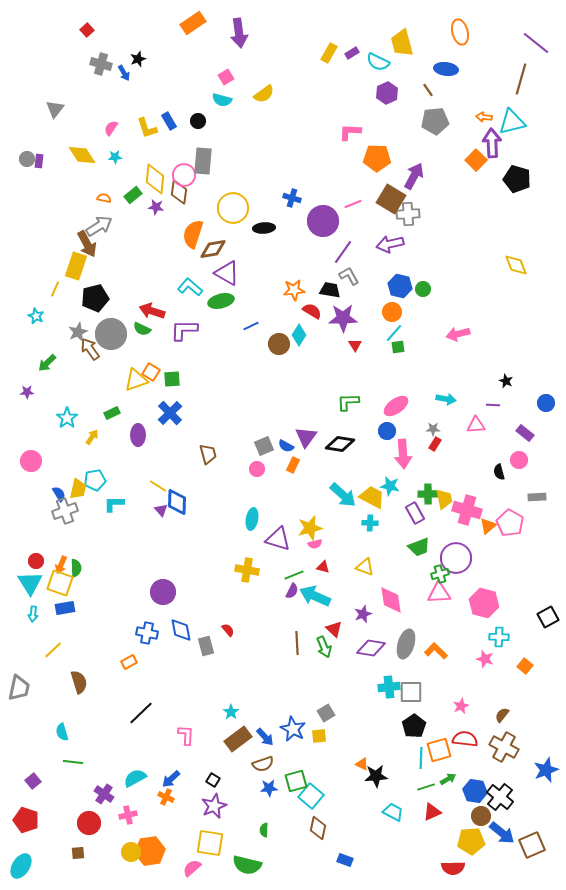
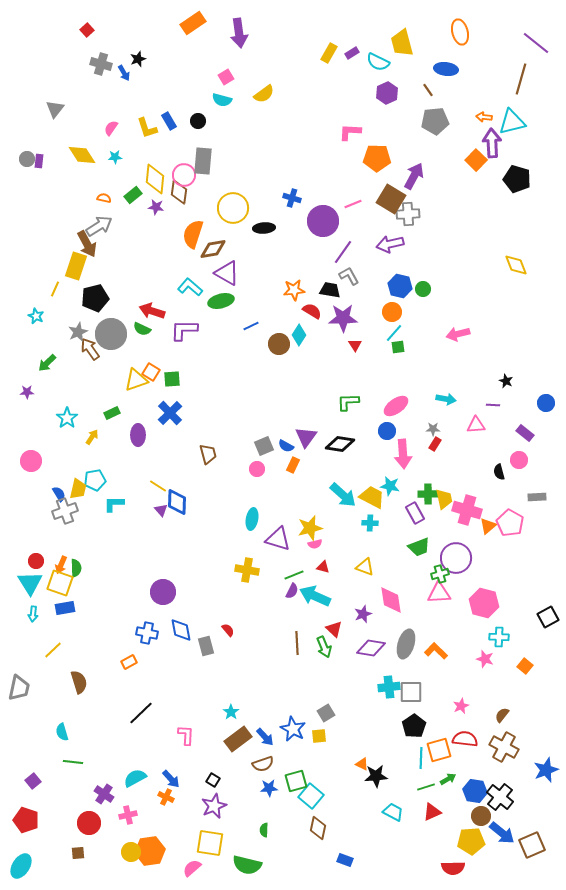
blue arrow at (171, 779): rotated 90 degrees counterclockwise
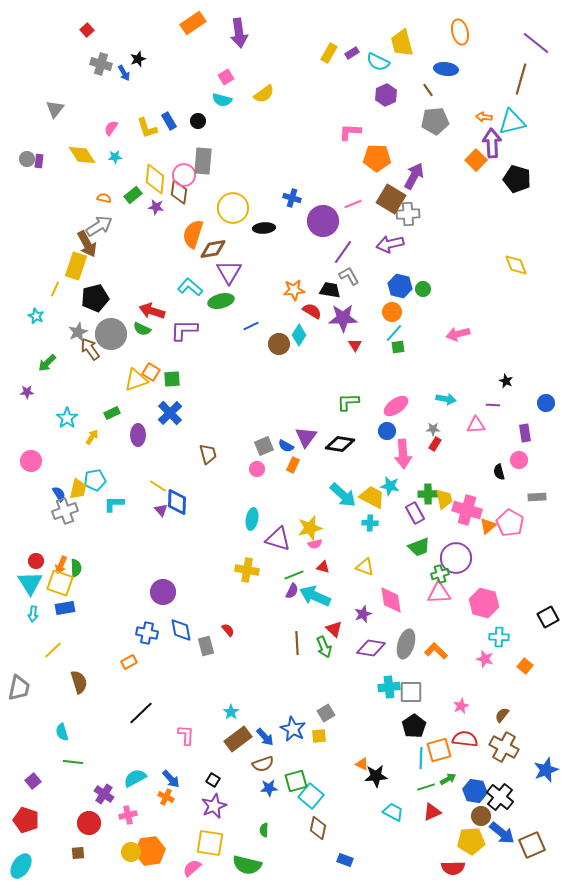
purple hexagon at (387, 93): moved 1 px left, 2 px down
purple triangle at (227, 273): moved 2 px right, 1 px up; rotated 32 degrees clockwise
purple rectangle at (525, 433): rotated 42 degrees clockwise
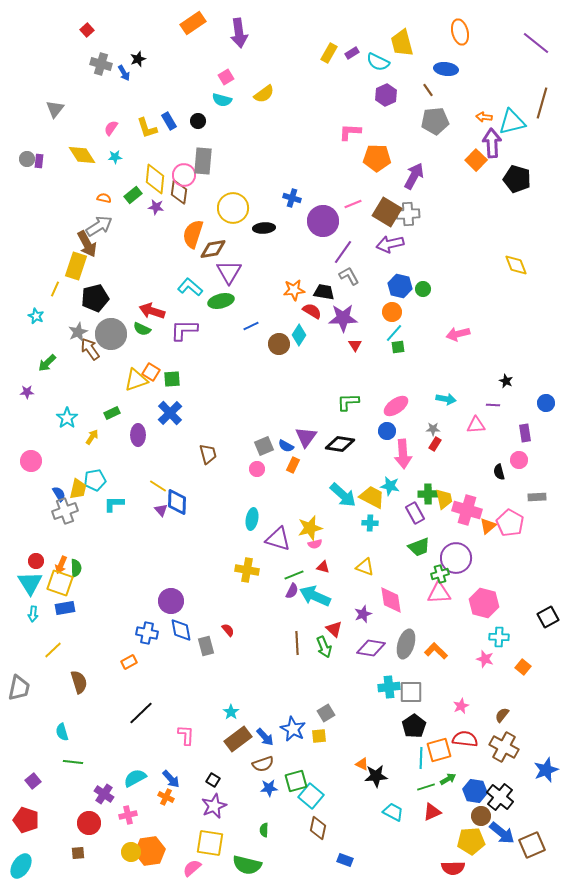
brown line at (521, 79): moved 21 px right, 24 px down
brown square at (391, 199): moved 4 px left, 13 px down
black trapezoid at (330, 290): moved 6 px left, 2 px down
purple circle at (163, 592): moved 8 px right, 9 px down
orange square at (525, 666): moved 2 px left, 1 px down
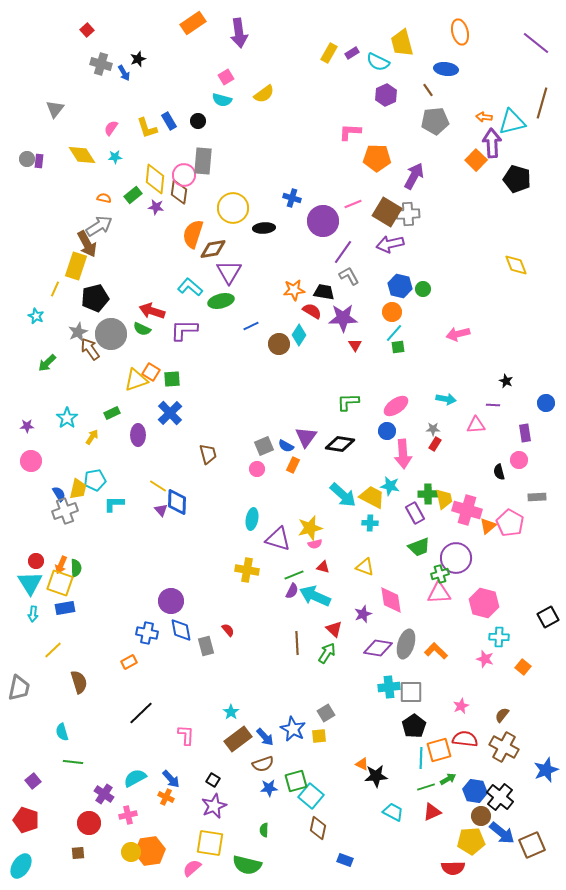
purple star at (27, 392): moved 34 px down
green arrow at (324, 647): moved 3 px right, 6 px down; rotated 125 degrees counterclockwise
purple diamond at (371, 648): moved 7 px right
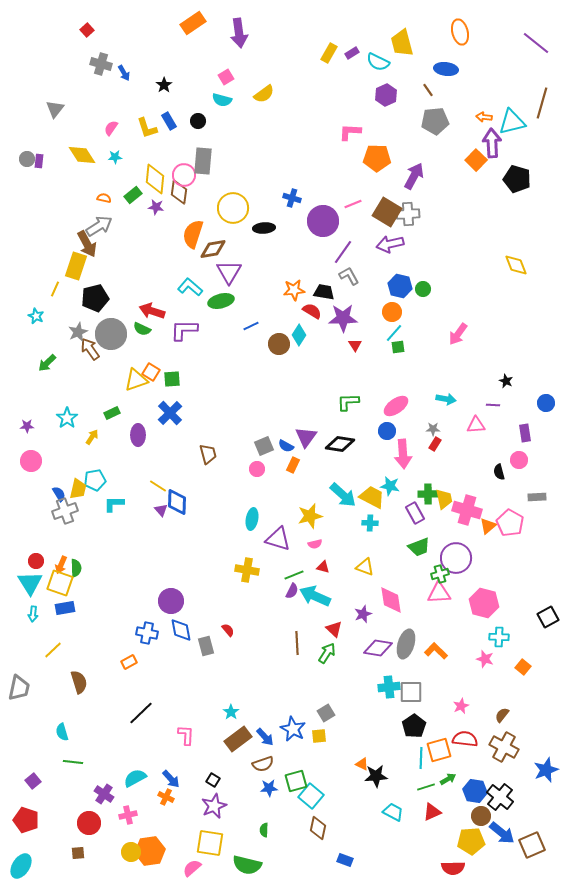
black star at (138, 59): moved 26 px right, 26 px down; rotated 14 degrees counterclockwise
pink arrow at (458, 334): rotated 40 degrees counterclockwise
yellow star at (310, 528): moved 12 px up
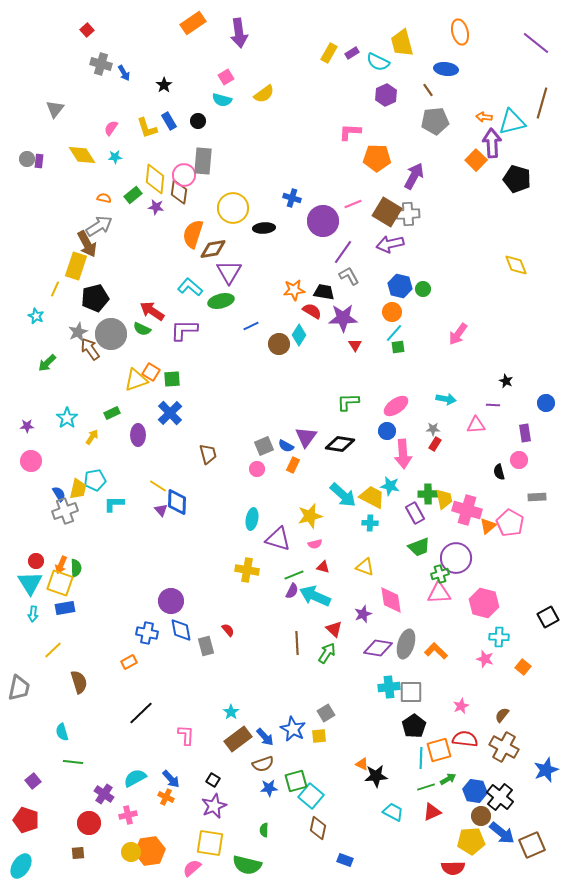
red arrow at (152, 311): rotated 15 degrees clockwise
